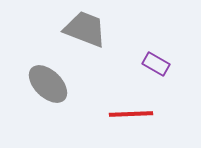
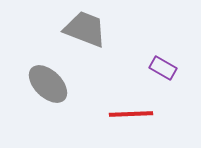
purple rectangle: moved 7 px right, 4 px down
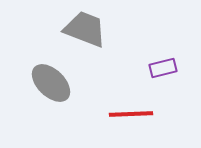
purple rectangle: rotated 44 degrees counterclockwise
gray ellipse: moved 3 px right, 1 px up
